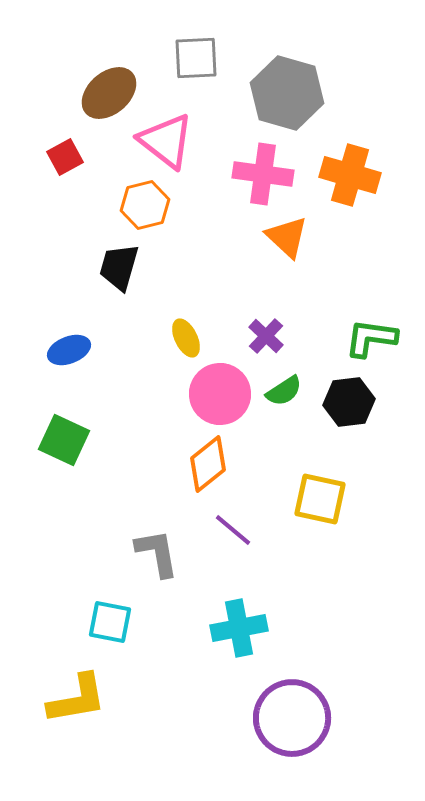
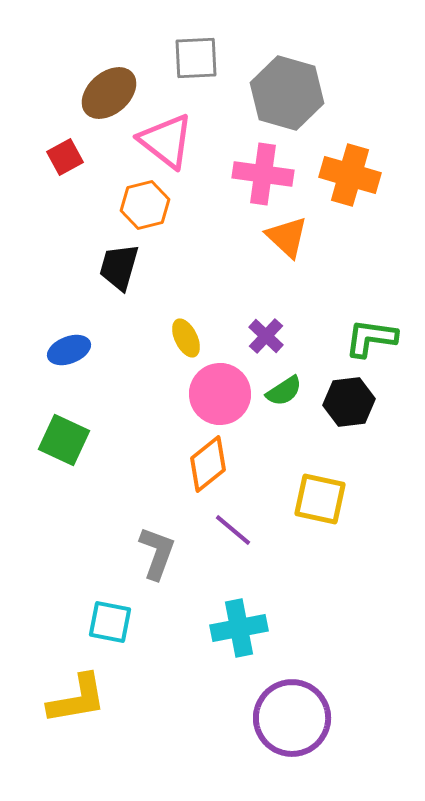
gray L-shape: rotated 30 degrees clockwise
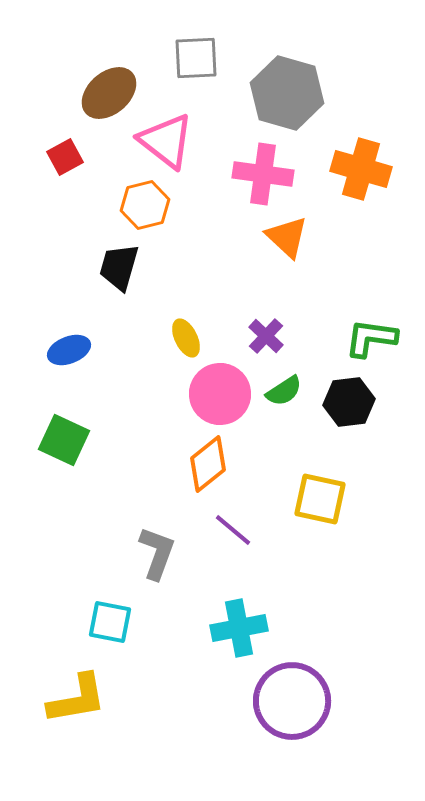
orange cross: moved 11 px right, 6 px up
purple circle: moved 17 px up
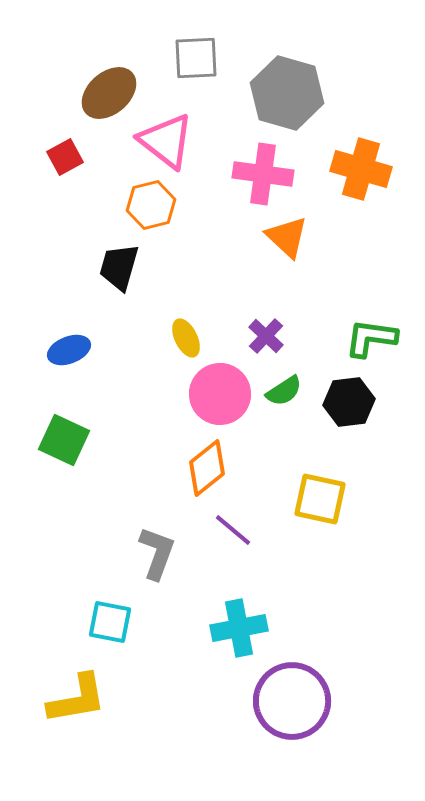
orange hexagon: moved 6 px right
orange diamond: moved 1 px left, 4 px down
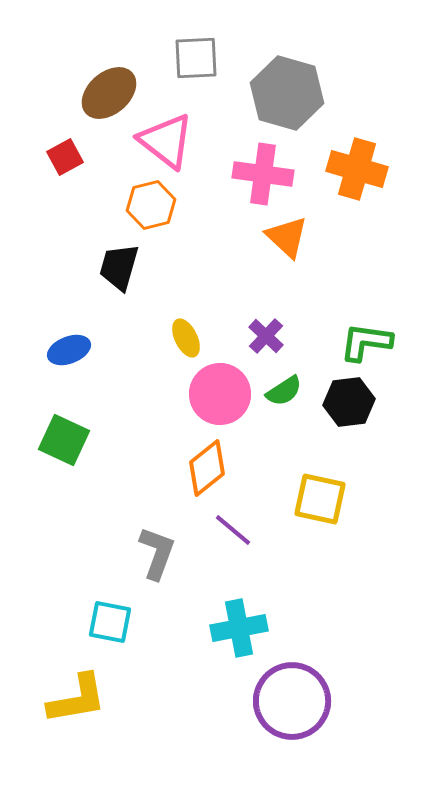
orange cross: moved 4 px left
green L-shape: moved 5 px left, 4 px down
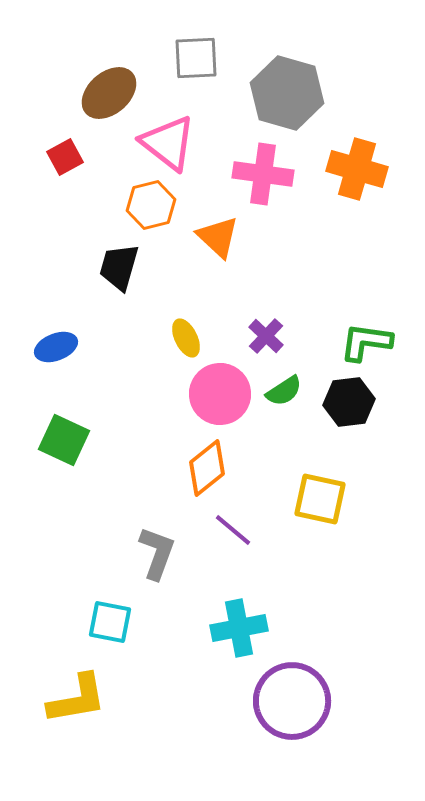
pink triangle: moved 2 px right, 2 px down
orange triangle: moved 69 px left
blue ellipse: moved 13 px left, 3 px up
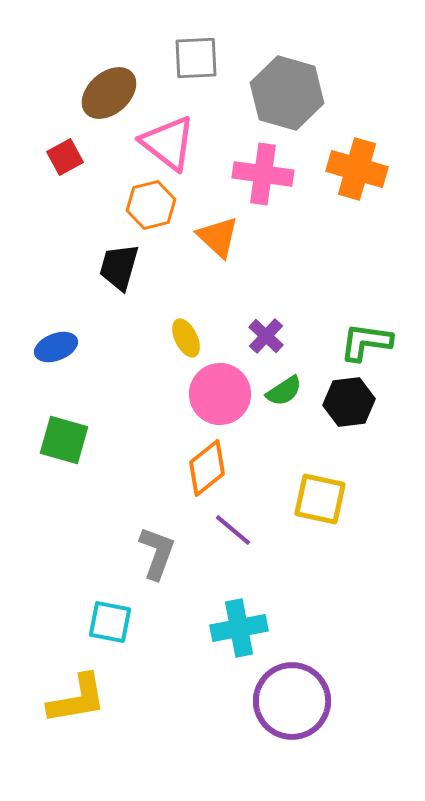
green square: rotated 9 degrees counterclockwise
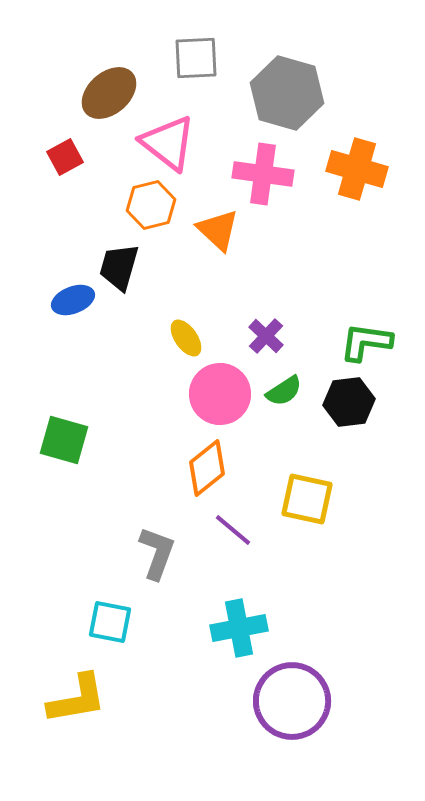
orange triangle: moved 7 px up
yellow ellipse: rotated 9 degrees counterclockwise
blue ellipse: moved 17 px right, 47 px up
yellow square: moved 13 px left
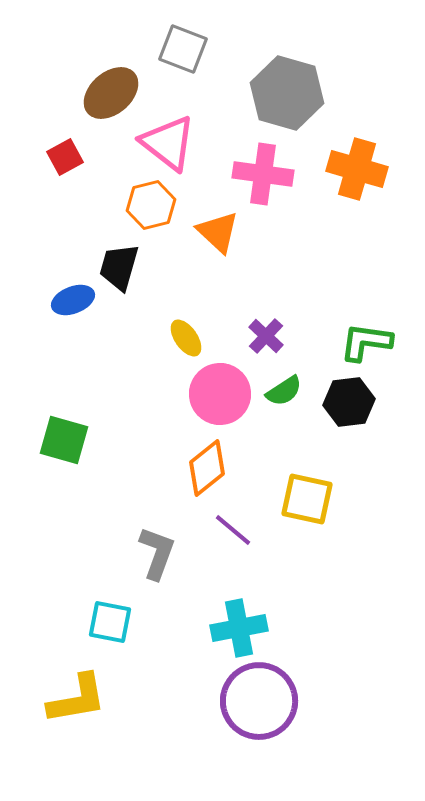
gray square: moved 13 px left, 9 px up; rotated 24 degrees clockwise
brown ellipse: moved 2 px right
orange triangle: moved 2 px down
purple circle: moved 33 px left
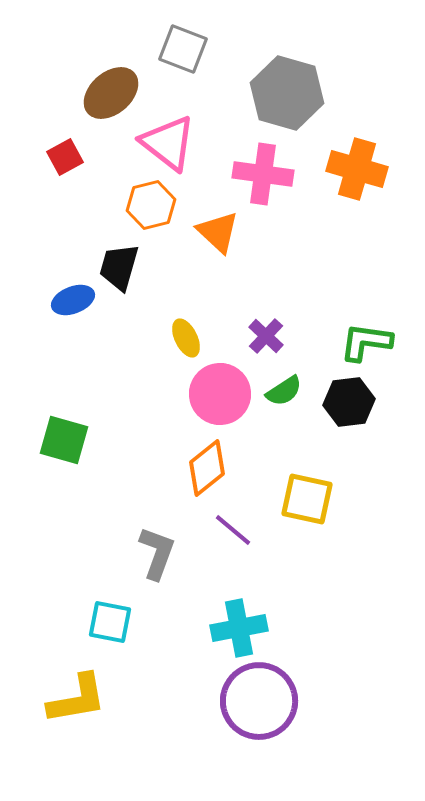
yellow ellipse: rotated 9 degrees clockwise
